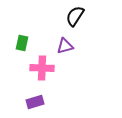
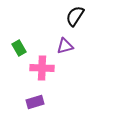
green rectangle: moved 3 px left, 5 px down; rotated 42 degrees counterclockwise
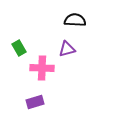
black semicircle: moved 4 px down; rotated 60 degrees clockwise
purple triangle: moved 2 px right, 3 px down
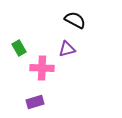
black semicircle: rotated 25 degrees clockwise
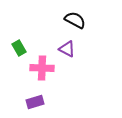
purple triangle: rotated 42 degrees clockwise
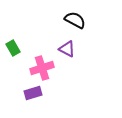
green rectangle: moved 6 px left
pink cross: rotated 20 degrees counterclockwise
purple rectangle: moved 2 px left, 9 px up
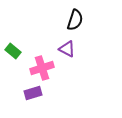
black semicircle: rotated 80 degrees clockwise
green rectangle: moved 3 px down; rotated 21 degrees counterclockwise
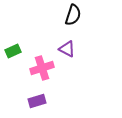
black semicircle: moved 2 px left, 5 px up
green rectangle: rotated 63 degrees counterclockwise
purple rectangle: moved 4 px right, 8 px down
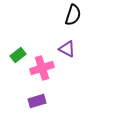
green rectangle: moved 5 px right, 4 px down; rotated 14 degrees counterclockwise
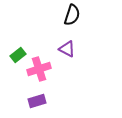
black semicircle: moved 1 px left
pink cross: moved 3 px left, 1 px down
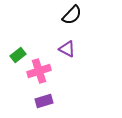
black semicircle: rotated 25 degrees clockwise
pink cross: moved 2 px down
purple rectangle: moved 7 px right
